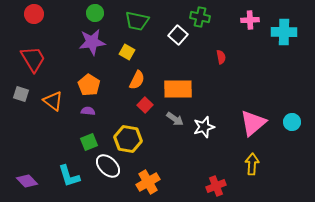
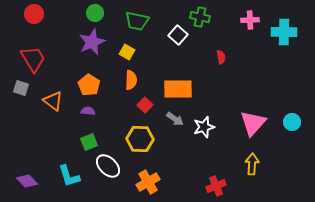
purple star: rotated 16 degrees counterclockwise
orange semicircle: moved 6 px left; rotated 24 degrees counterclockwise
gray square: moved 6 px up
pink triangle: rotated 8 degrees counterclockwise
yellow hexagon: moved 12 px right; rotated 8 degrees counterclockwise
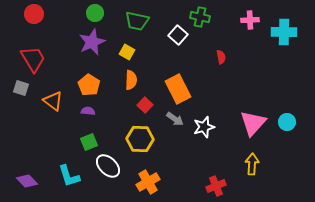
orange rectangle: rotated 64 degrees clockwise
cyan circle: moved 5 px left
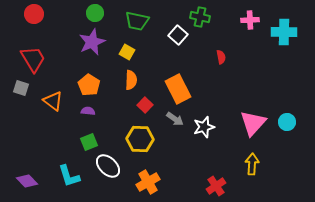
red cross: rotated 12 degrees counterclockwise
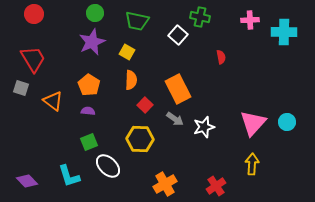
orange cross: moved 17 px right, 2 px down
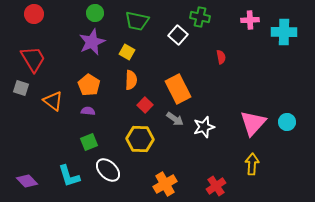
white ellipse: moved 4 px down
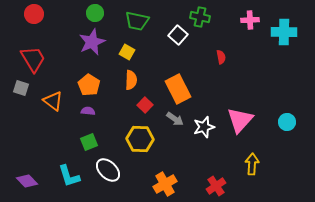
pink triangle: moved 13 px left, 3 px up
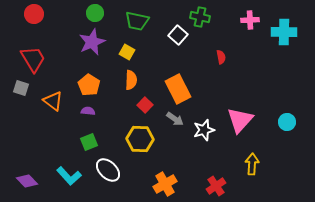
white star: moved 3 px down
cyan L-shape: rotated 25 degrees counterclockwise
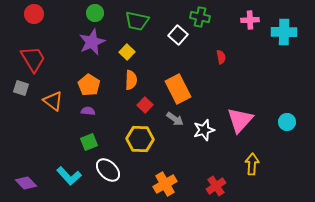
yellow square: rotated 14 degrees clockwise
purple diamond: moved 1 px left, 2 px down
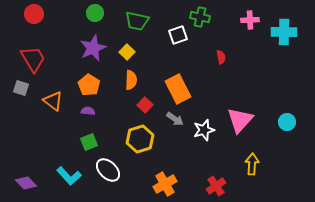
white square: rotated 30 degrees clockwise
purple star: moved 1 px right, 6 px down
yellow hexagon: rotated 20 degrees counterclockwise
